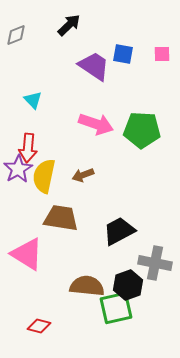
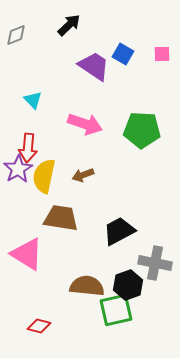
blue square: rotated 20 degrees clockwise
pink arrow: moved 11 px left
green square: moved 2 px down
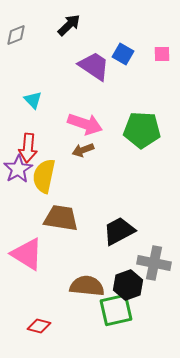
brown arrow: moved 25 px up
gray cross: moved 1 px left
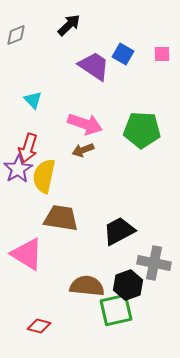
red arrow: rotated 12 degrees clockwise
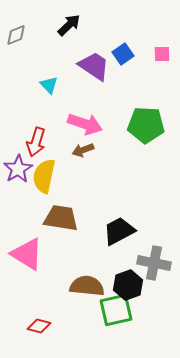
blue square: rotated 25 degrees clockwise
cyan triangle: moved 16 px right, 15 px up
green pentagon: moved 4 px right, 5 px up
red arrow: moved 8 px right, 6 px up
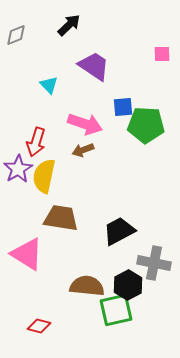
blue square: moved 53 px down; rotated 30 degrees clockwise
black hexagon: rotated 8 degrees counterclockwise
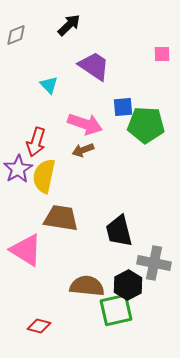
black trapezoid: rotated 76 degrees counterclockwise
pink triangle: moved 1 px left, 4 px up
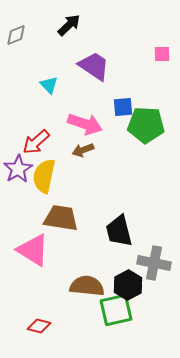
red arrow: rotated 32 degrees clockwise
pink triangle: moved 7 px right
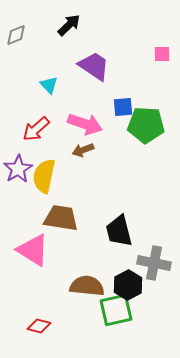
red arrow: moved 13 px up
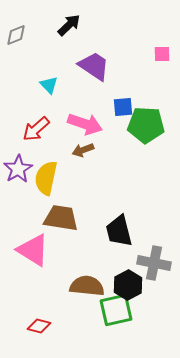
yellow semicircle: moved 2 px right, 2 px down
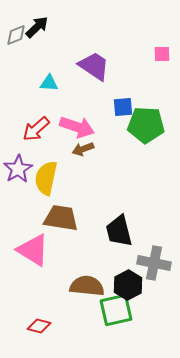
black arrow: moved 32 px left, 2 px down
cyan triangle: moved 2 px up; rotated 42 degrees counterclockwise
pink arrow: moved 8 px left, 3 px down
brown arrow: moved 1 px up
